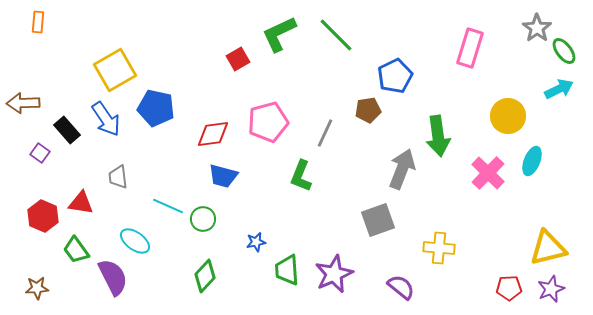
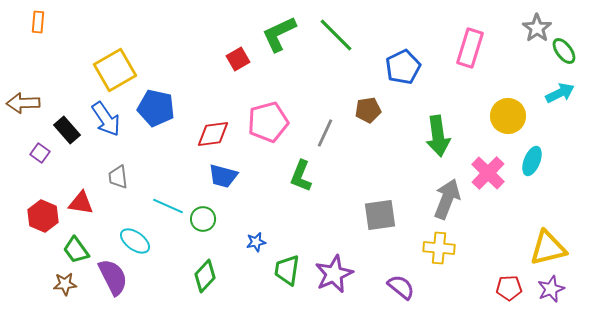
blue pentagon at (395, 76): moved 8 px right, 9 px up
cyan arrow at (559, 89): moved 1 px right, 4 px down
gray arrow at (402, 169): moved 45 px right, 30 px down
gray square at (378, 220): moved 2 px right, 5 px up; rotated 12 degrees clockwise
green trapezoid at (287, 270): rotated 12 degrees clockwise
brown star at (37, 288): moved 28 px right, 4 px up
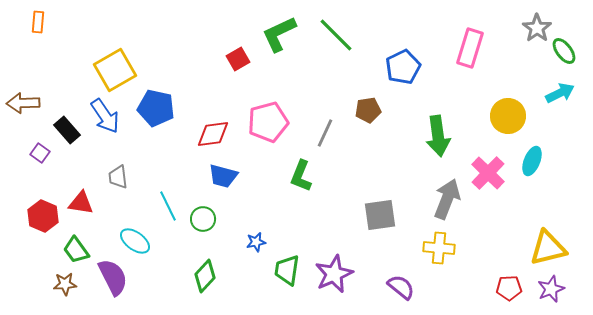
blue arrow at (106, 119): moved 1 px left, 3 px up
cyan line at (168, 206): rotated 40 degrees clockwise
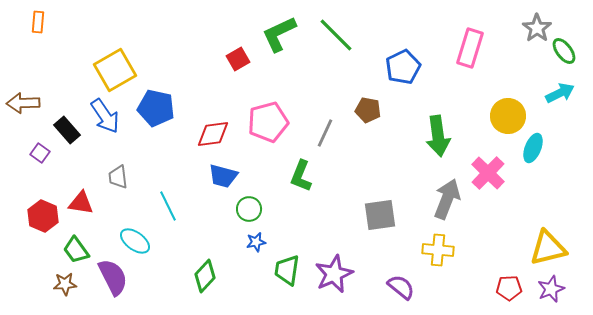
brown pentagon at (368, 110): rotated 20 degrees clockwise
cyan ellipse at (532, 161): moved 1 px right, 13 px up
green circle at (203, 219): moved 46 px right, 10 px up
yellow cross at (439, 248): moved 1 px left, 2 px down
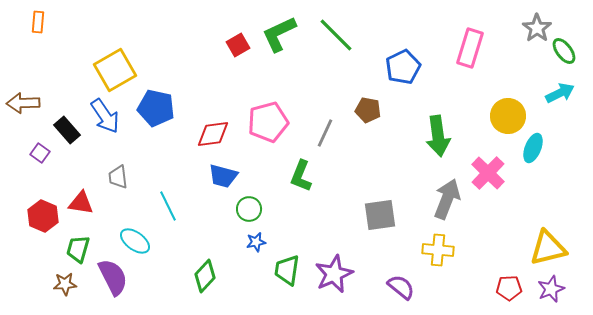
red square at (238, 59): moved 14 px up
green trapezoid at (76, 250): moved 2 px right, 1 px up; rotated 52 degrees clockwise
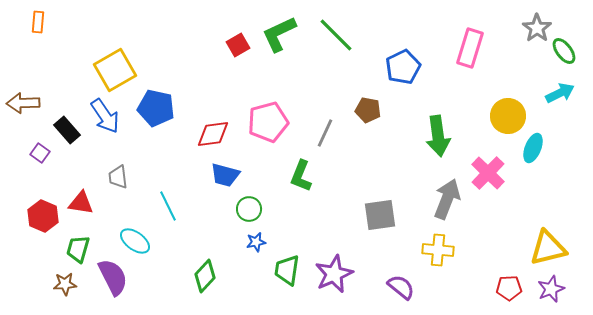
blue trapezoid at (223, 176): moved 2 px right, 1 px up
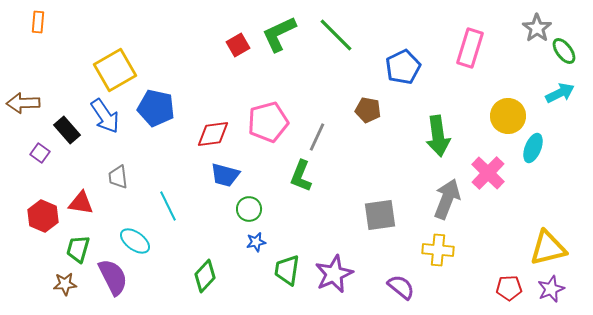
gray line at (325, 133): moved 8 px left, 4 px down
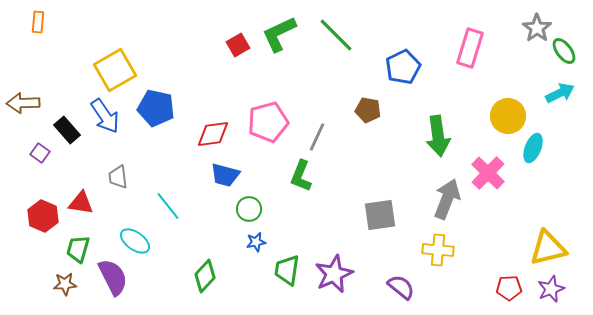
cyan line at (168, 206): rotated 12 degrees counterclockwise
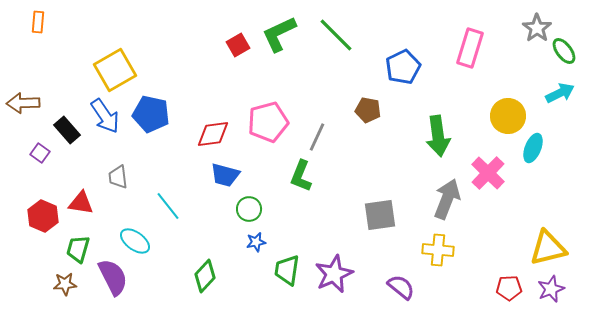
blue pentagon at (156, 108): moved 5 px left, 6 px down
